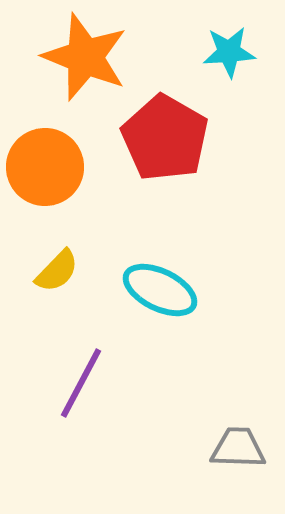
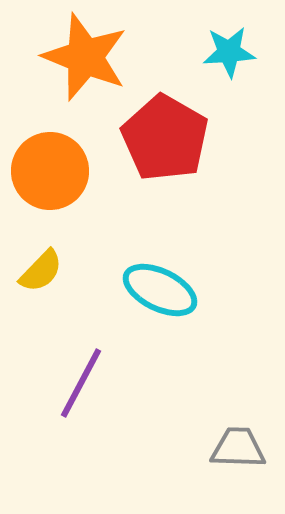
orange circle: moved 5 px right, 4 px down
yellow semicircle: moved 16 px left
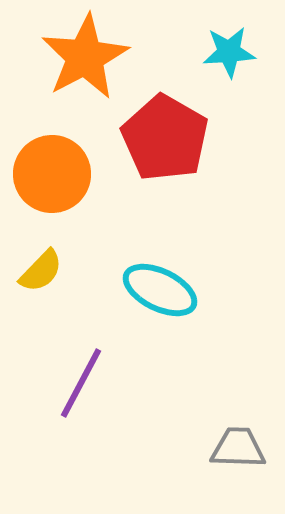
orange star: rotated 22 degrees clockwise
orange circle: moved 2 px right, 3 px down
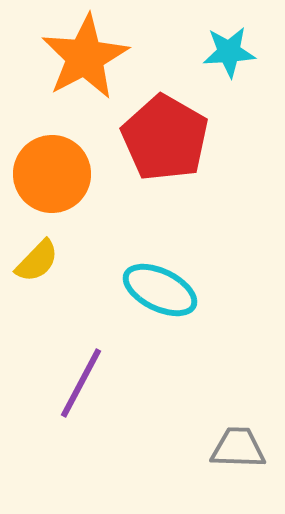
yellow semicircle: moved 4 px left, 10 px up
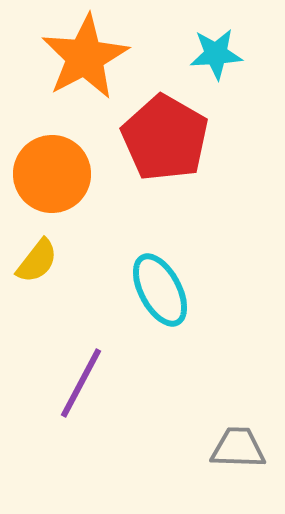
cyan star: moved 13 px left, 2 px down
yellow semicircle: rotated 6 degrees counterclockwise
cyan ellipse: rotated 36 degrees clockwise
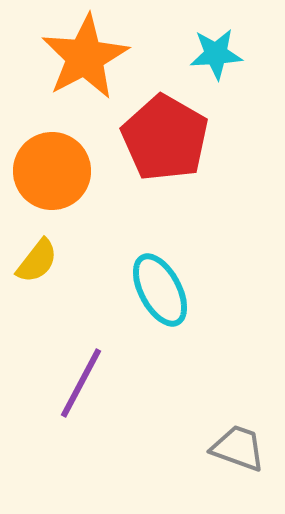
orange circle: moved 3 px up
gray trapezoid: rotated 18 degrees clockwise
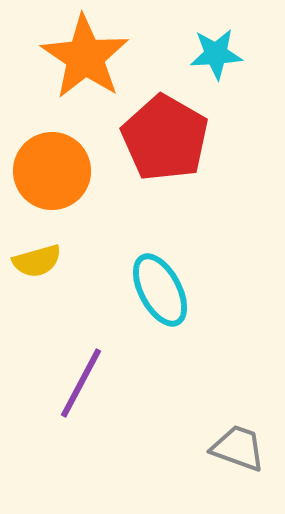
orange star: rotated 10 degrees counterclockwise
yellow semicircle: rotated 36 degrees clockwise
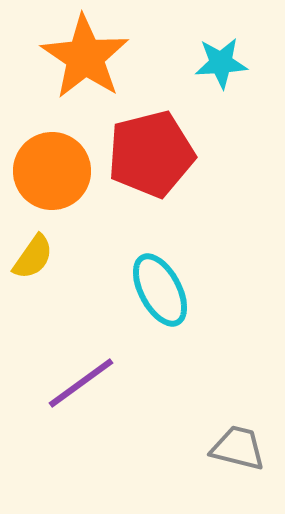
cyan star: moved 5 px right, 9 px down
red pentagon: moved 14 px left, 16 px down; rotated 28 degrees clockwise
yellow semicircle: moved 4 px left, 4 px up; rotated 39 degrees counterclockwise
purple line: rotated 26 degrees clockwise
gray trapezoid: rotated 6 degrees counterclockwise
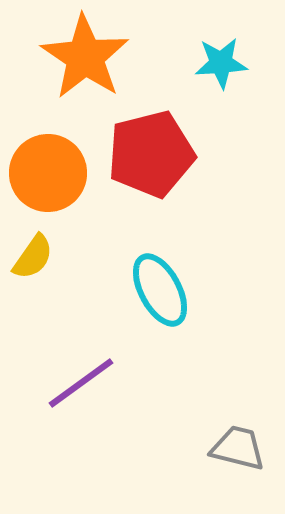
orange circle: moved 4 px left, 2 px down
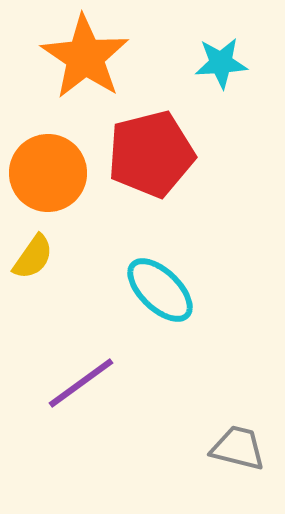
cyan ellipse: rotated 18 degrees counterclockwise
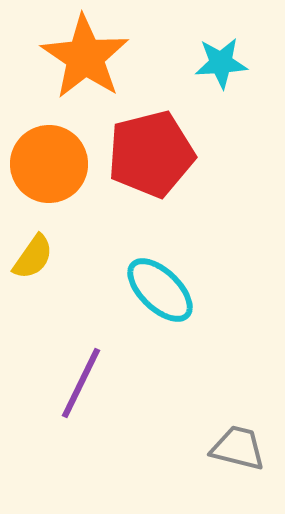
orange circle: moved 1 px right, 9 px up
purple line: rotated 28 degrees counterclockwise
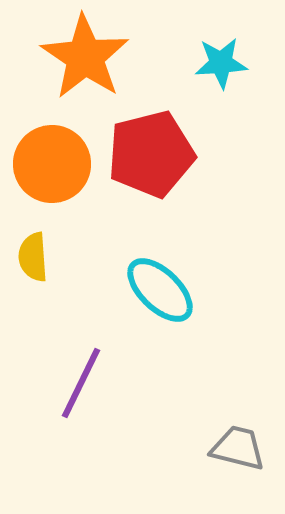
orange circle: moved 3 px right
yellow semicircle: rotated 141 degrees clockwise
